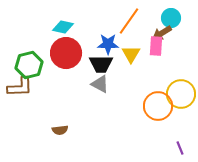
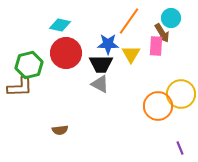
cyan diamond: moved 3 px left, 2 px up
brown arrow: rotated 90 degrees counterclockwise
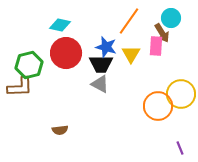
blue star: moved 2 px left, 3 px down; rotated 15 degrees clockwise
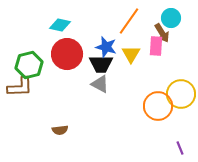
red circle: moved 1 px right, 1 px down
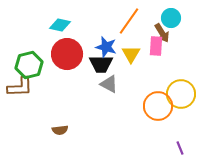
gray triangle: moved 9 px right
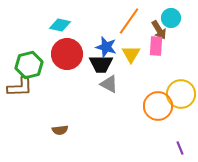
brown arrow: moved 3 px left, 3 px up
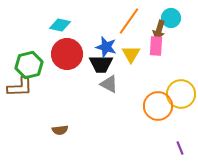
brown arrow: rotated 48 degrees clockwise
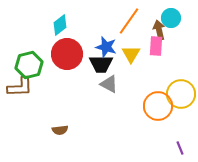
cyan diamond: rotated 50 degrees counterclockwise
brown arrow: rotated 150 degrees clockwise
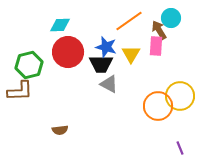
orange line: rotated 20 degrees clockwise
cyan diamond: rotated 35 degrees clockwise
brown arrow: rotated 18 degrees counterclockwise
red circle: moved 1 px right, 2 px up
brown L-shape: moved 4 px down
yellow circle: moved 1 px left, 2 px down
